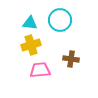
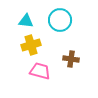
cyan triangle: moved 4 px left, 2 px up
pink trapezoid: moved 1 px down; rotated 20 degrees clockwise
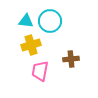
cyan circle: moved 10 px left, 1 px down
brown cross: rotated 14 degrees counterclockwise
pink trapezoid: rotated 95 degrees counterclockwise
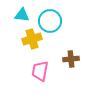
cyan triangle: moved 4 px left, 6 px up
yellow cross: moved 1 px right, 6 px up
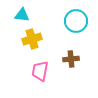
cyan circle: moved 26 px right
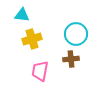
cyan circle: moved 13 px down
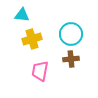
cyan circle: moved 5 px left
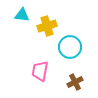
cyan circle: moved 1 px left, 13 px down
yellow cross: moved 15 px right, 13 px up
brown cross: moved 4 px right, 23 px down; rotated 21 degrees counterclockwise
